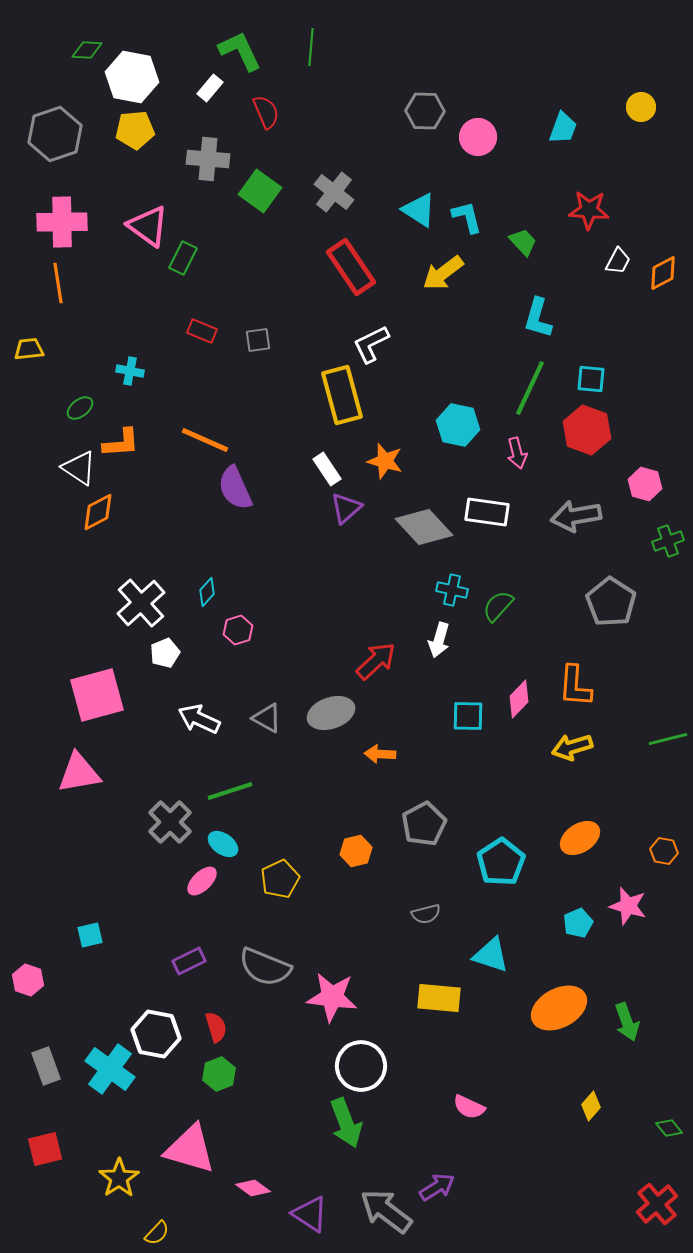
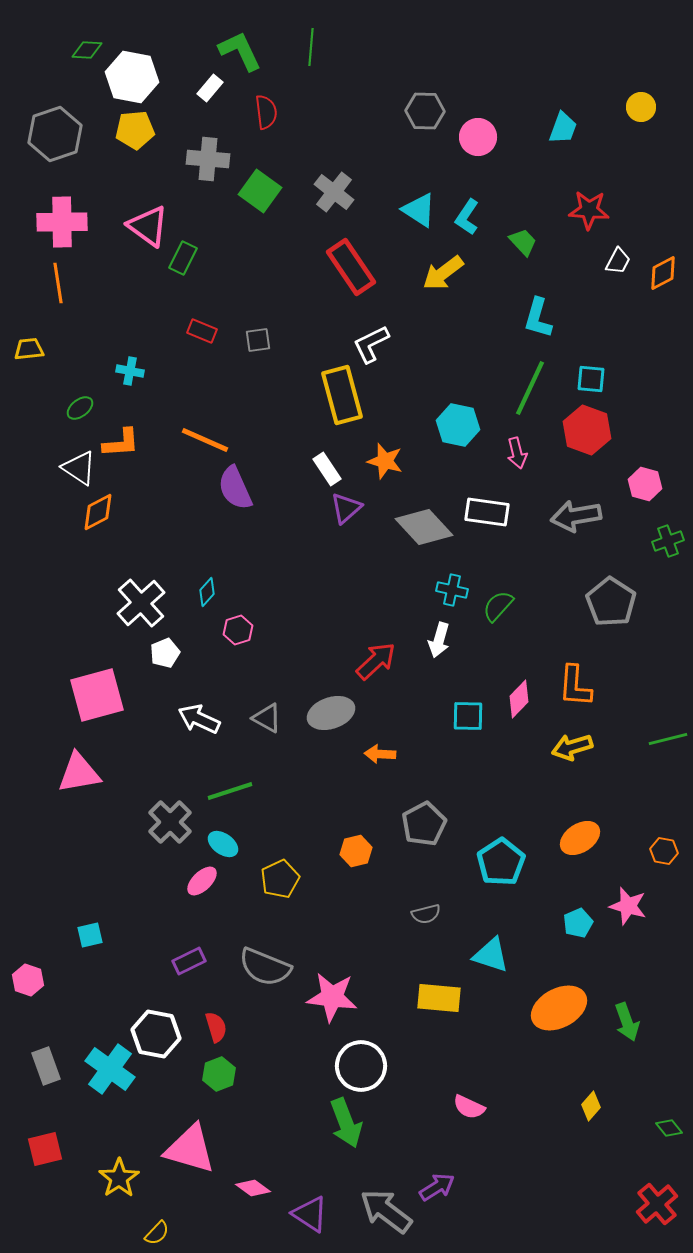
red semicircle at (266, 112): rotated 16 degrees clockwise
cyan L-shape at (467, 217): rotated 132 degrees counterclockwise
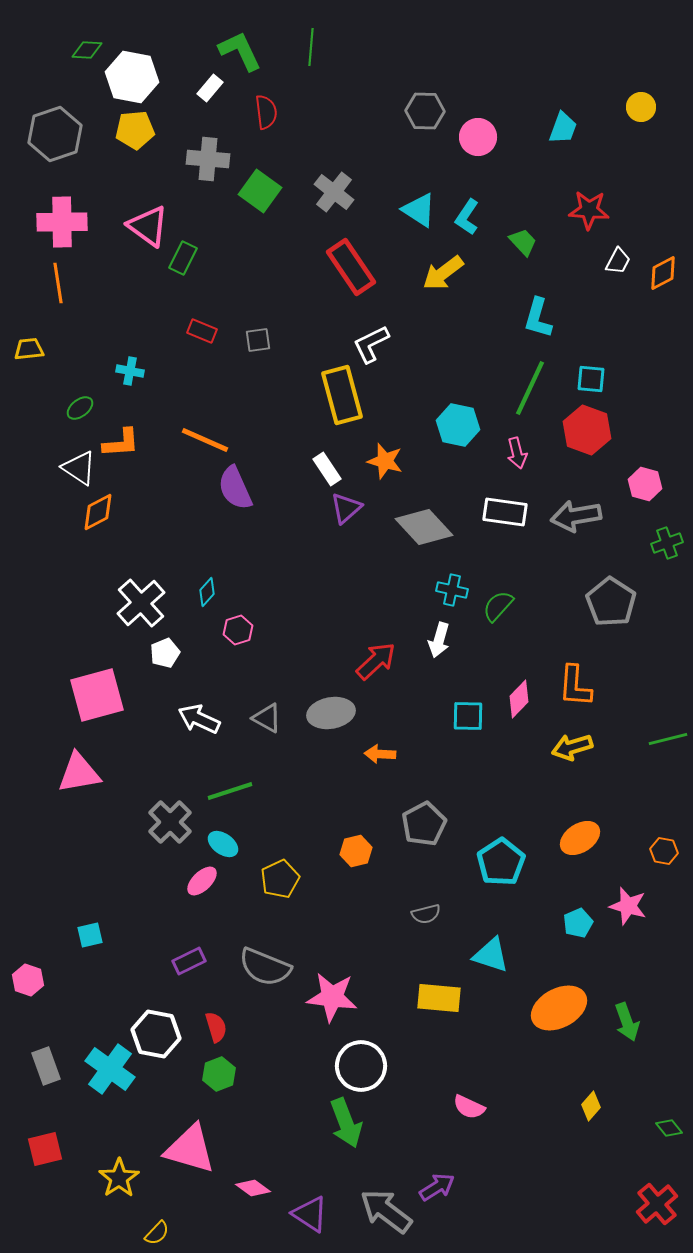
white rectangle at (487, 512): moved 18 px right
green cross at (668, 541): moved 1 px left, 2 px down
gray ellipse at (331, 713): rotated 9 degrees clockwise
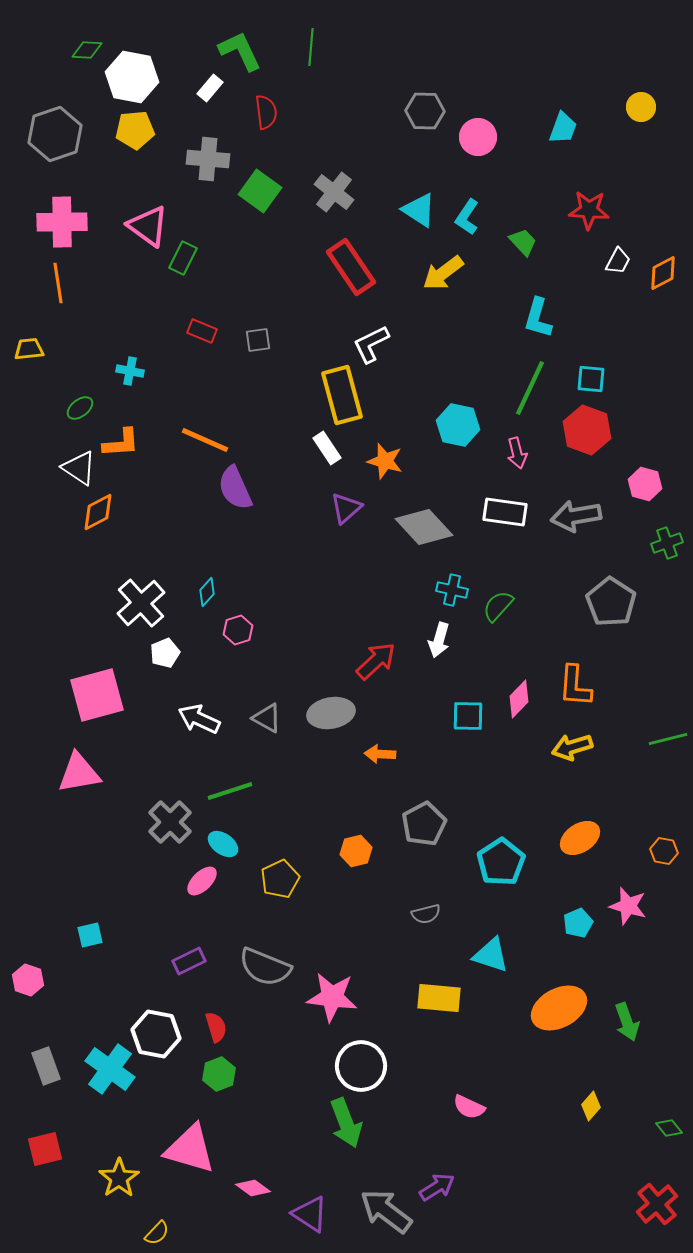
white rectangle at (327, 469): moved 21 px up
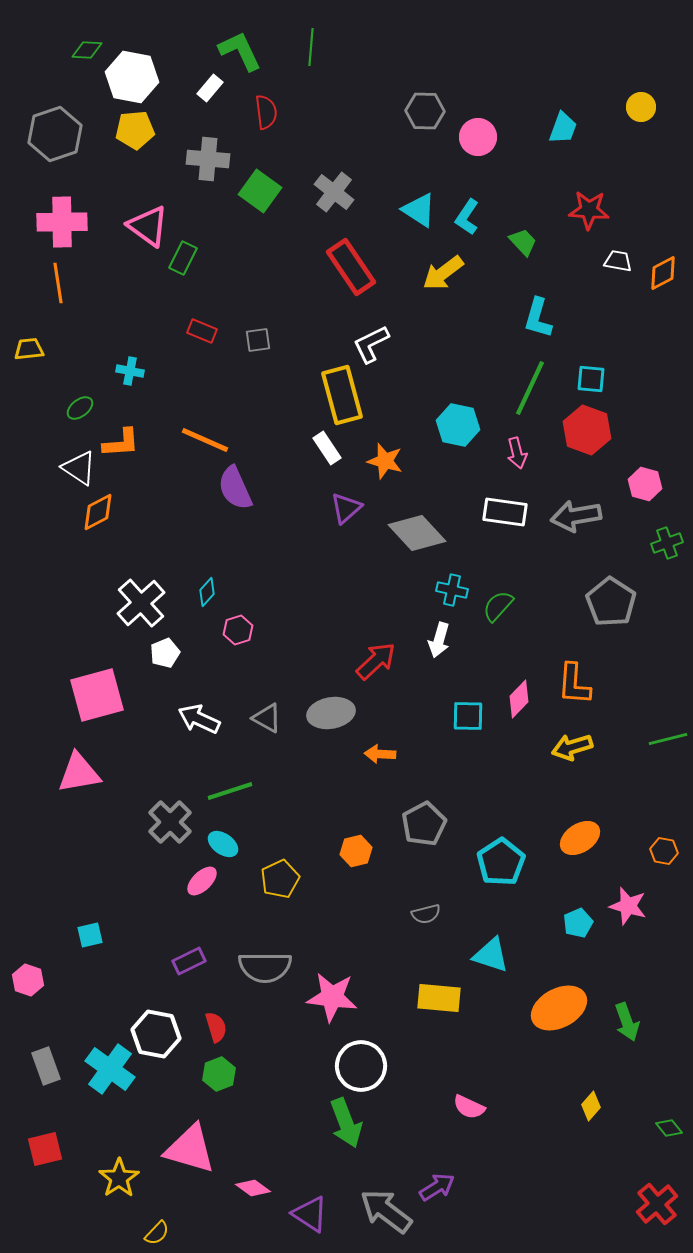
white trapezoid at (618, 261): rotated 108 degrees counterclockwise
gray diamond at (424, 527): moved 7 px left, 6 px down
orange L-shape at (575, 686): moved 1 px left, 2 px up
gray semicircle at (265, 967): rotated 22 degrees counterclockwise
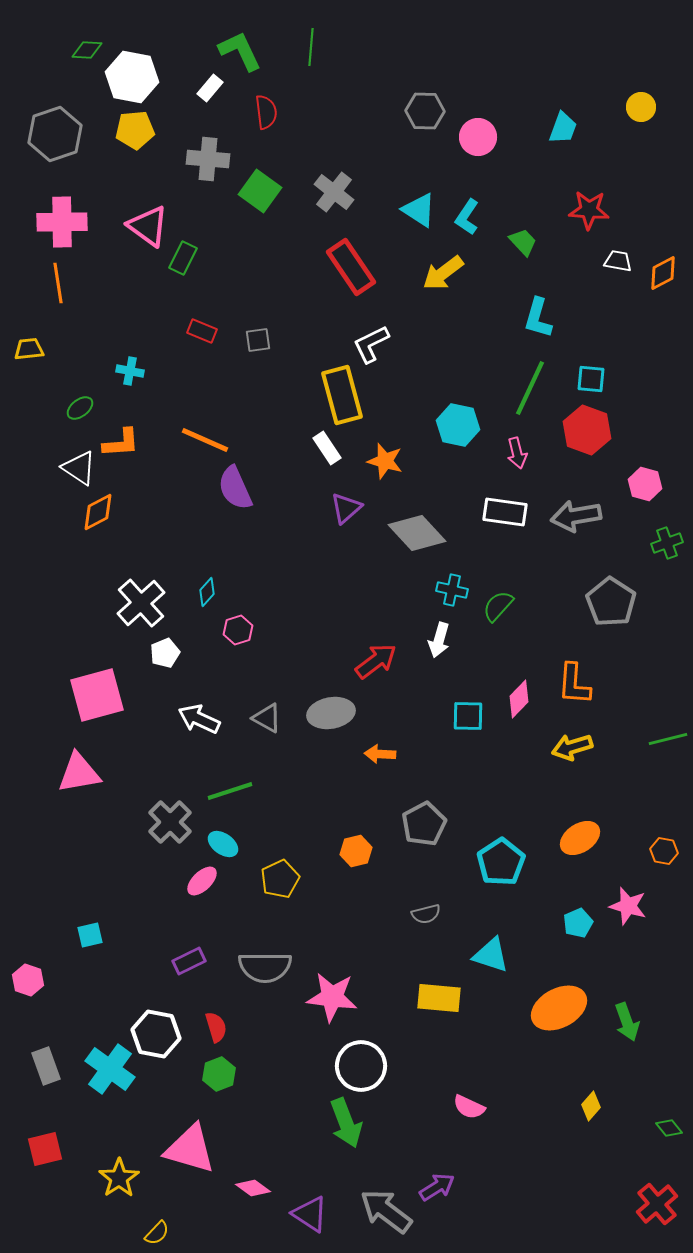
red arrow at (376, 661): rotated 6 degrees clockwise
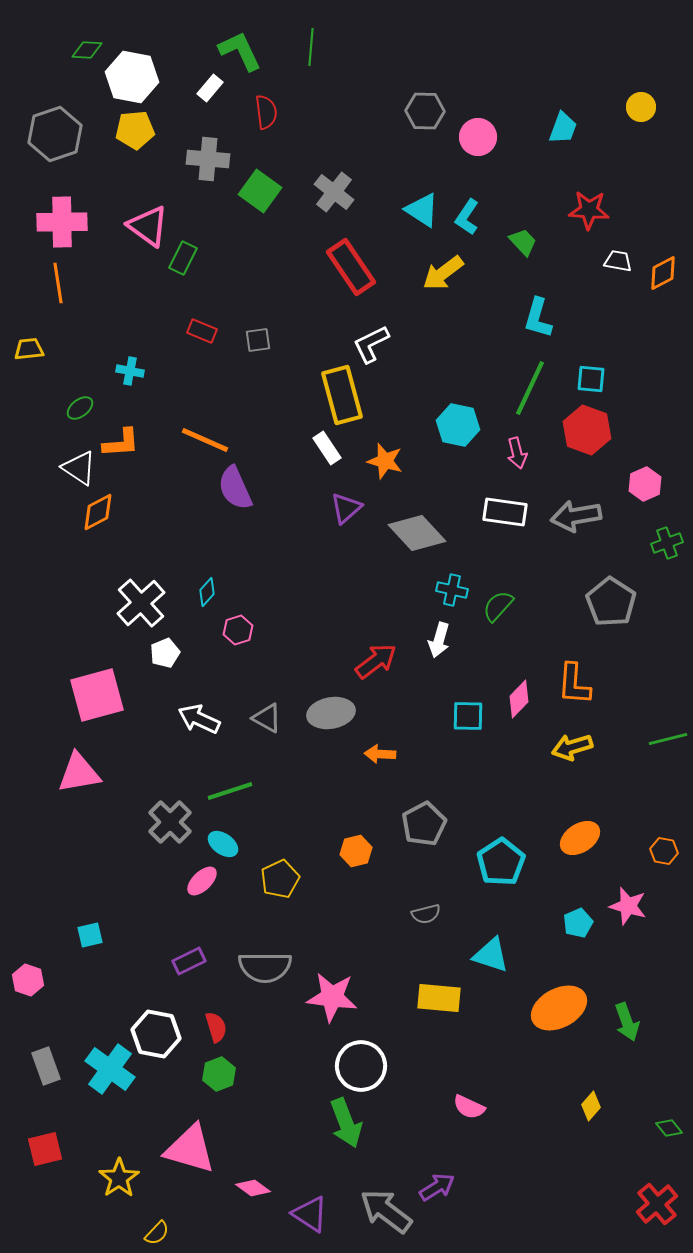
cyan triangle at (419, 210): moved 3 px right
pink hexagon at (645, 484): rotated 20 degrees clockwise
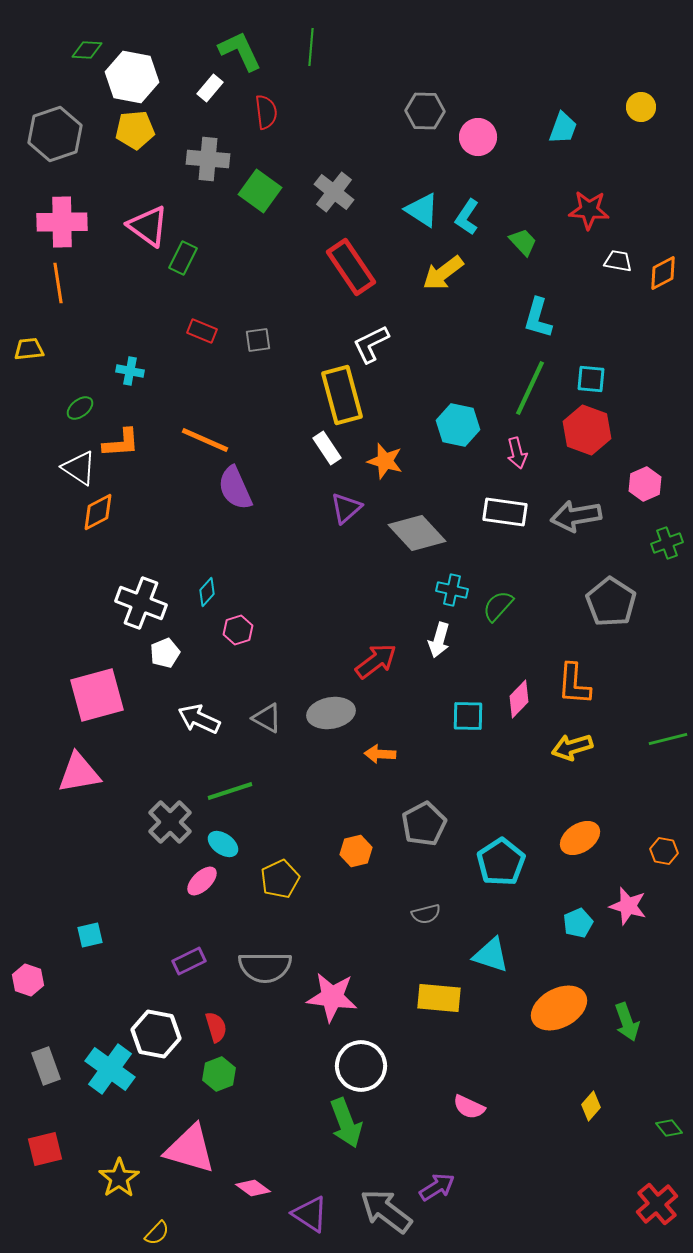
white cross at (141, 603): rotated 27 degrees counterclockwise
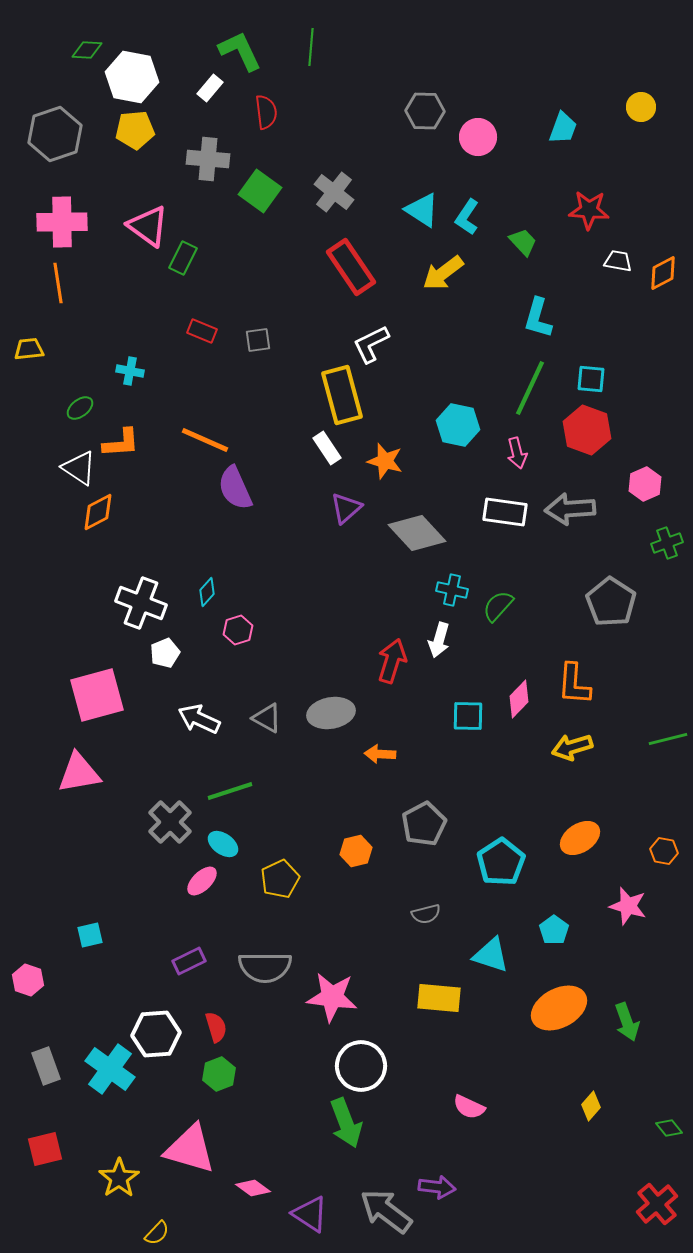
gray arrow at (576, 516): moved 6 px left, 7 px up; rotated 6 degrees clockwise
red arrow at (376, 661): moved 16 px right; rotated 36 degrees counterclockwise
cyan pentagon at (578, 923): moved 24 px left, 7 px down; rotated 12 degrees counterclockwise
white hexagon at (156, 1034): rotated 15 degrees counterclockwise
purple arrow at (437, 1187): rotated 39 degrees clockwise
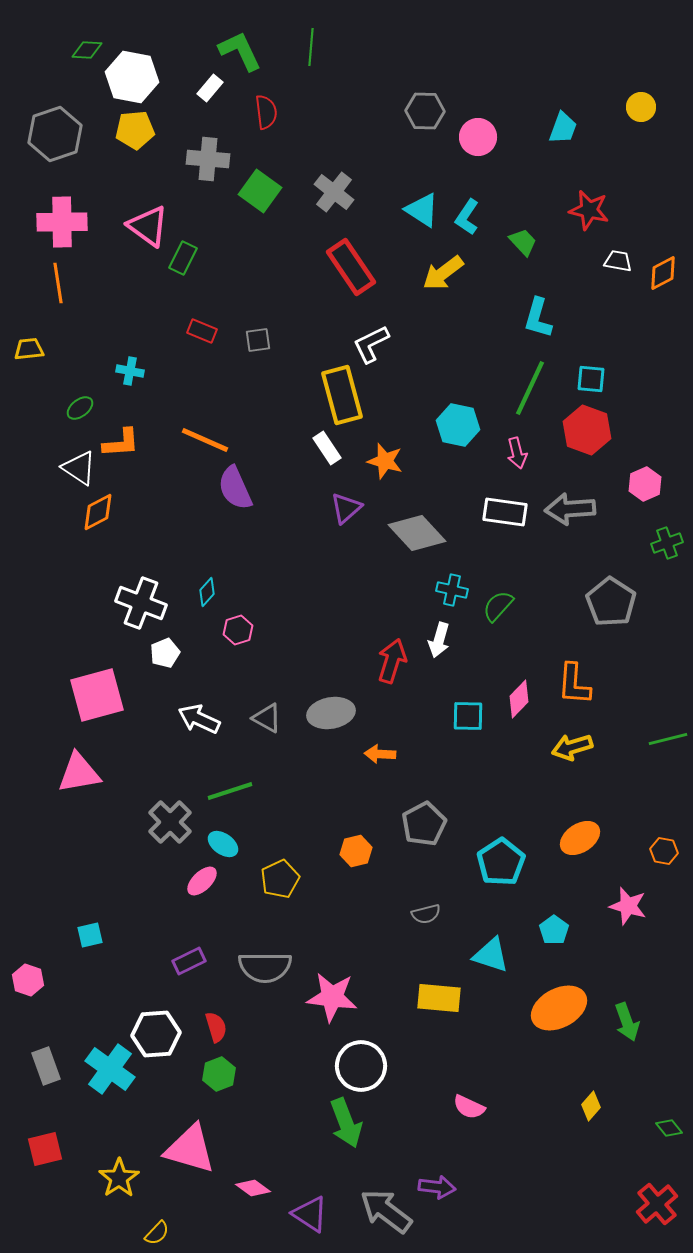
red star at (589, 210): rotated 9 degrees clockwise
